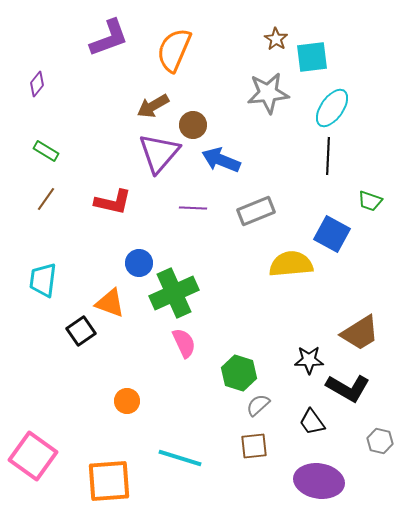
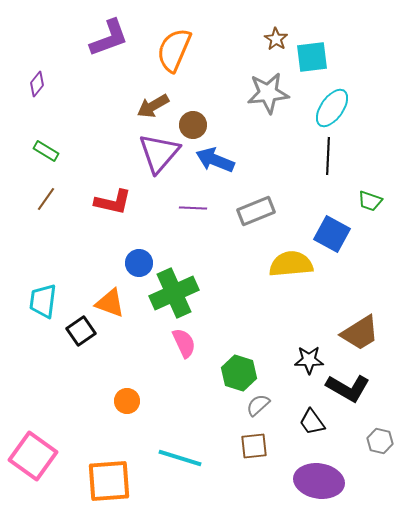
blue arrow: moved 6 px left
cyan trapezoid: moved 21 px down
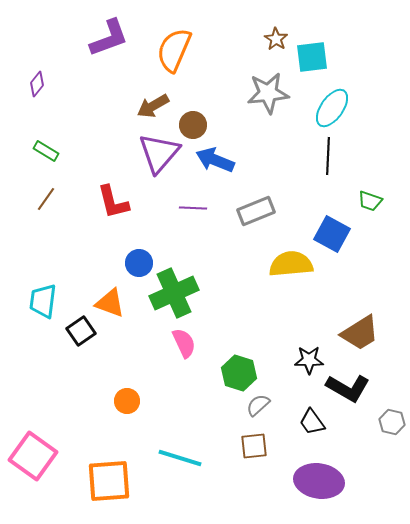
red L-shape: rotated 63 degrees clockwise
gray hexagon: moved 12 px right, 19 px up
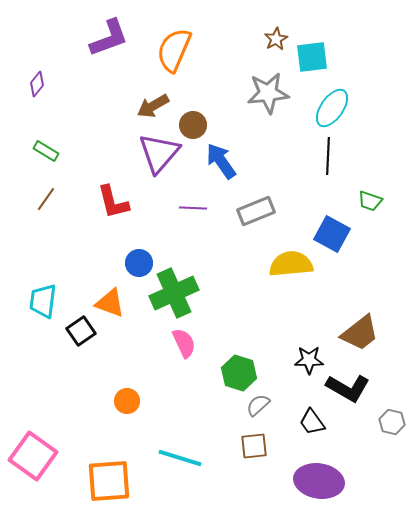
brown star: rotated 10 degrees clockwise
blue arrow: moved 6 px right, 1 px down; rotated 33 degrees clockwise
brown trapezoid: rotated 6 degrees counterclockwise
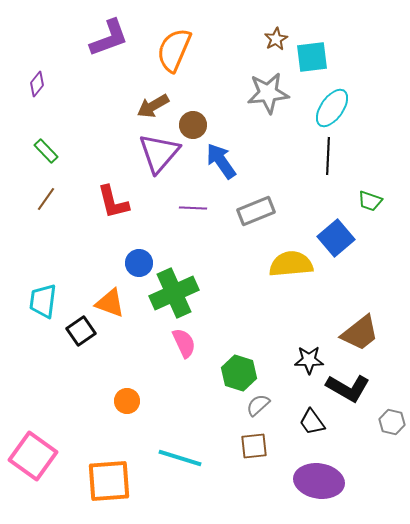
green rectangle: rotated 15 degrees clockwise
blue square: moved 4 px right, 4 px down; rotated 21 degrees clockwise
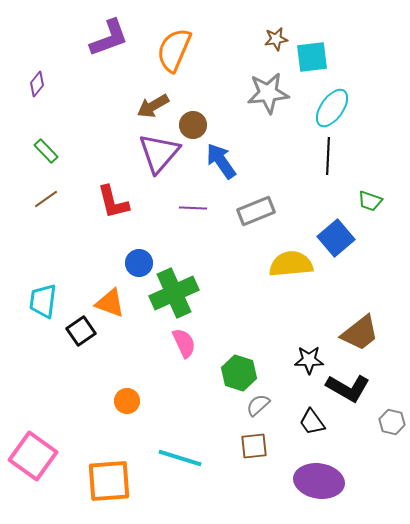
brown star: rotated 20 degrees clockwise
brown line: rotated 20 degrees clockwise
